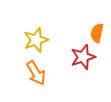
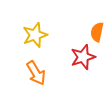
orange semicircle: moved 1 px up
yellow star: moved 1 px left, 5 px up
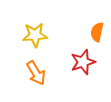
yellow star: rotated 15 degrees clockwise
red star: moved 5 px down
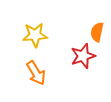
red star: moved 6 px up
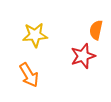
orange semicircle: moved 1 px left, 2 px up
orange arrow: moved 7 px left, 2 px down
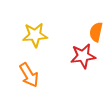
orange semicircle: moved 2 px down
red star: rotated 10 degrees clockwise
